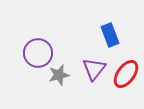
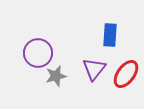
blue rectangle: rotated 25 degrees clockwise
gray star: moved 3 px left, 1 px down
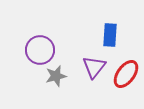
purple circle: moved 2 px right, 3 px up
purple triangle: moved 2 px up
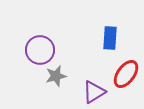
blue rectangle: moved 3 px down
purple triangle: moved 25 px down; rotated 20 degrees clockwise
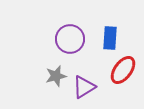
purple circle: moved 30 px right, 11 px up
red ellipse: moved 3 px left, 4 px up
purple triangle: moved 10 px left, 5 px up
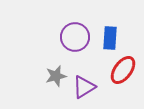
purple circle: moved 5 px right, 2 px up
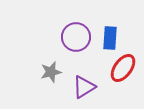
purple circle: moved 1 px right
red ellipse: moved 2 px up
gray star: moved 5 px left, 4 px up
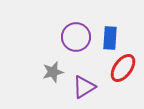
gray star: moved 2 px right
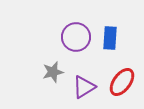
red ellipse: moved 1 px left, 14 px down
